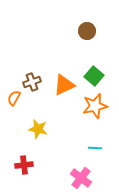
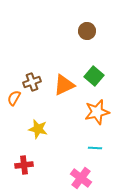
orange star: moved 2 px right, 6 px down
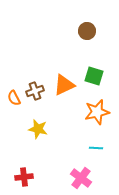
green square: rotated 24 degrees counterclockwise
brown cross: moved 3 px right, 9 px down
orange semicircle: rotated 56 degrees counterclockwise
cyan line: moved 1 px right
red cross: moved 12 px down
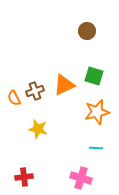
pink cross: rotated 20 degrees counterclockwise
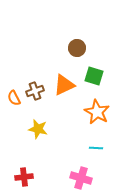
brown circle: moved 10 px left, 17 px down
orange star: rotated 30 degrees counterclockwise
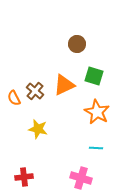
brown circle: moved 4 px up
brown cross: rotated 30 degrees counterclockwise
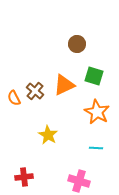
yellow star: moved 10 px right, 6 px down; rotated 18 degrees clockwise
pink cross: moved 2 px left, 3 px down
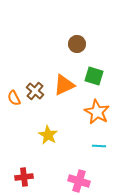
cyan line: moved 3 px right, 2 px up
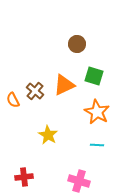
orange semicircle: moved 1 px left, 2 px down
cyan line: moved 2 px left, 1 px up
